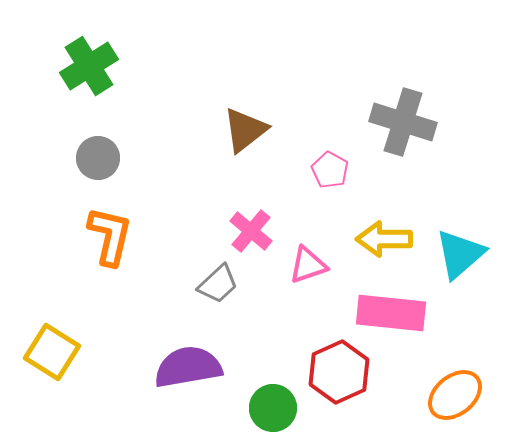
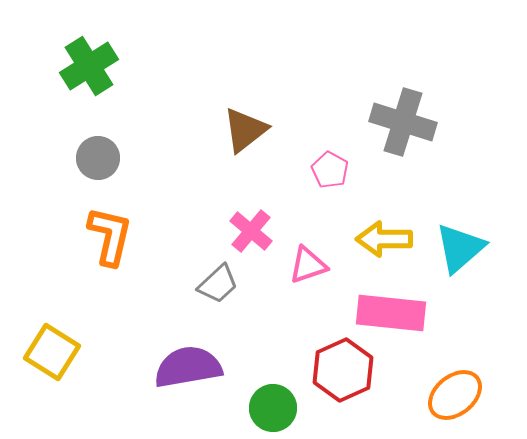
cyan triangle: moved 6 px up
red hexagon: moved 4 px right, 2 px up
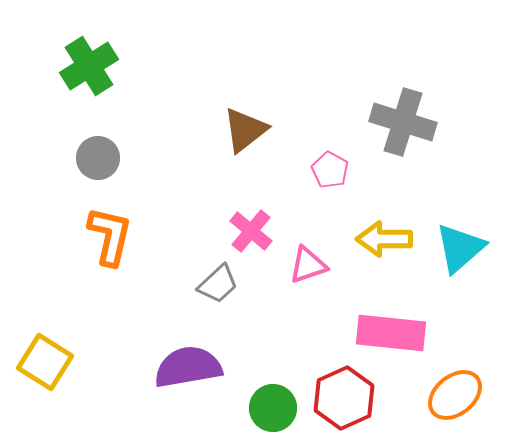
pink rectangle: moved 20 px down
yellow square: moved 7 px left, 10 px down
red hexagon: moved 1 px right, 28 px down
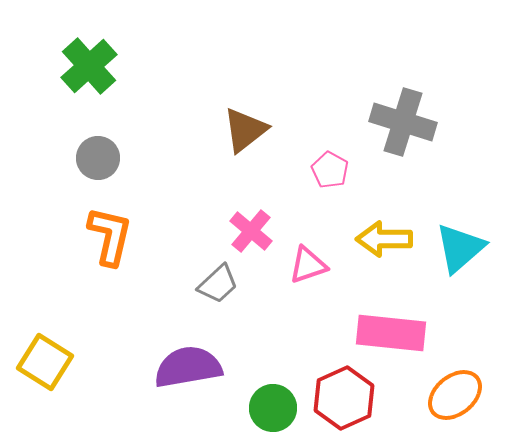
green cross: rotated 10 degrees counterclockwise
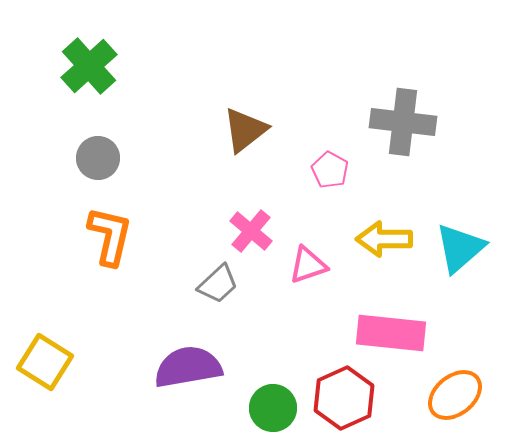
gray cross: rotated 10 degrees counterclockwise
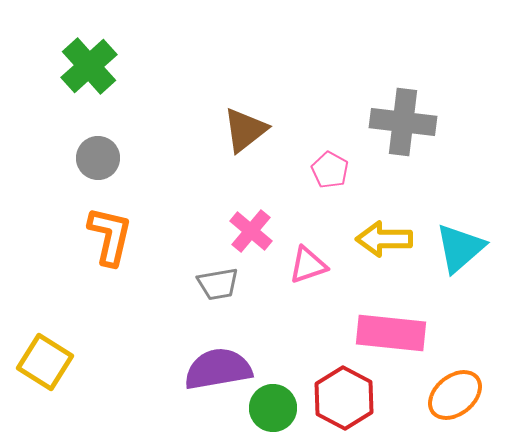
gray trapezoid: rotated 33 degrees clockwise
purple semicircle: moved 30 px right, 2 px down
red hexagon: rotated 8 degrees counterclockwise
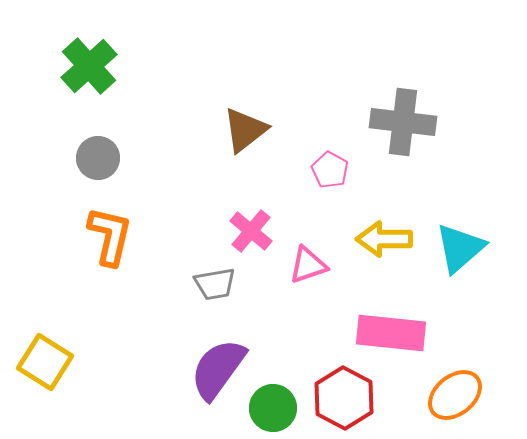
gray trapezoid: moved 3 px left
purple semicircle: rotated 44 degrees counterclockwise
